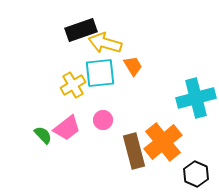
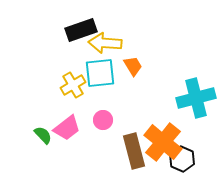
yellow arrow: rotated 12 degrees counterclockwise
orange cross: rotated 12 degrees counterclockwise
black hexagon: moved 14 px left, 15 px up
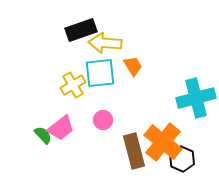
pink trapezoid: moved 6 px left
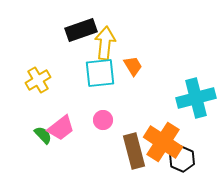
yellow arrow: rotated 92 degrees clockwise
yellow cross: moved 35 px left, 5 px up
orange cross: rotated 6 degrees counterclockwise
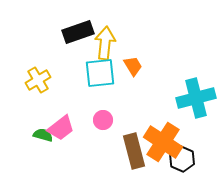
black rectangle: moved 3 px left, 2 px down
green semicircle: rotated 30 degrees counterclockwise
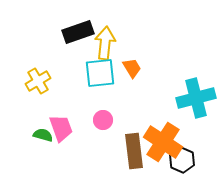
orange trapezoid: moved 1 px left, 2 px down
yellow cross: moved 1 px down
pink trapezoid: rotated 72 degrees counterclockwise
brown rectangle: rotated 8 degrees clockwise
black hexagon: moved 1 px down
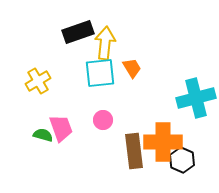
orange cross: rotated 33 degrees counterclockwise
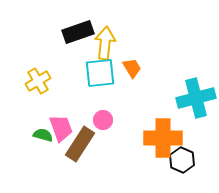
orange cross: moved 4 px up
brown rectangle: moved 54 px left, 7 px up; rotated 40 degrees clockwise
